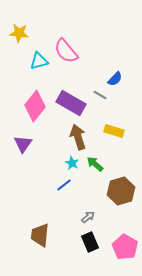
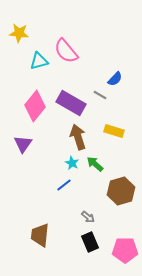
gray arrow: rotated 80 degrees clockwise
pink pentagon: moved 3 px down; rotated 30 degrees counterclockwise
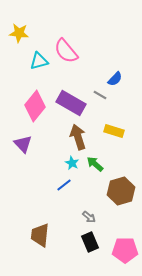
purple triangle: rotated 18 degrees counterclockwise
gray arrow: moved 1 px right
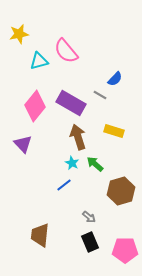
yellow star: moved 1 px down; rotated 18 degrees counterclockwise
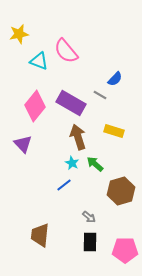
cyan triangle: rotated 36 degrees clockwise
black rectangle: rotated 24 degrees clockwise
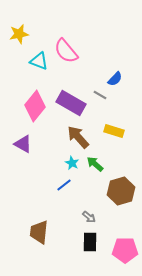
brown arrow: rotated 25 degrees counterclockwise
purple triangle: rotated 18 degrees counterclockwise
brown trapezoid: moved 1 px left, 3 px up
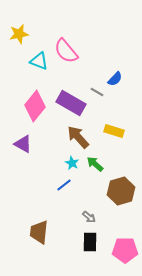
gray line: moved 3 px left, 3 px up
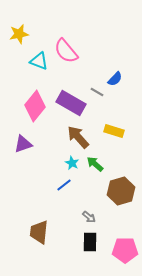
purple triangle: rotated 48 degrees counterclockwise
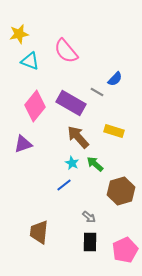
cyan triangle: moved 9 px left
pink pentagon: rotated 25 degrees counterclockwise
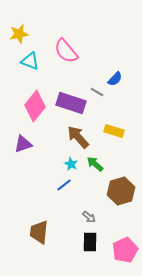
purple rectangle: rotated 12 degrees counterclockwise
cyan star: moved 1 px left, 1 px down
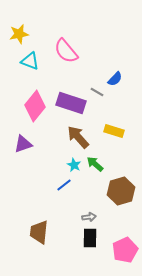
cyan star: moved 3 px right, 1 px down
gray arrow: rotated 48 degrees counterclockwise
black rectangle: moved 4 px up
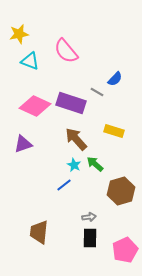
pink diamond: rotated 76 degrees clockwise
brown arrow: moved 2 px left, 2 px down
